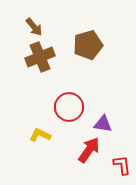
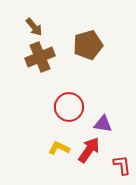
yellow L-shape: moved 19 px right, 13 px down
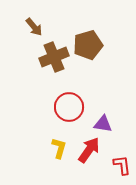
brown cross: moved 14 px right
yellow L-shape: rotated 80 degrees clockwise
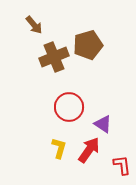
brown arrow: moved 2 px up
purple triangle: rotated 24 degrees clockwise
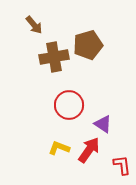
brown cross: rotated 12 degrees clockwise
red circle: moved 2 px up
yellow L-shape: rotated 85 degrees counterclockwise
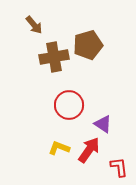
red L-shape: moved 3 px left, 2 px down
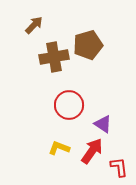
brown arrow: rotated 96 degrees counterclockwise
red arrow: moved 3 px right, 1 px down
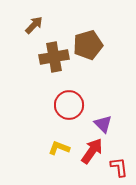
purple triangle: rotated 12 degrees clockwise
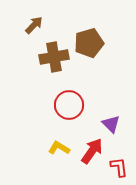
brown pentagon: moved 1 px right, 2 px up
purple triangle: moved 8 px right
yellow L-shape: rotated 10 degrees clockwise
